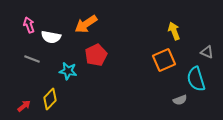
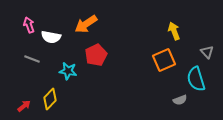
gray triangle: rotated 24 degrees clockwise
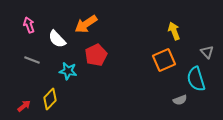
white semicircle: moved 6 px right, 2 px down; rotated 36 degrees clockwise
gray line: moved 1 px down
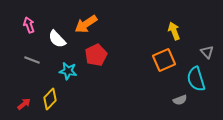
red arrow: moved 2 px up
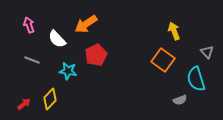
orange square: moved 1 px left; rotated 30 degrees counterclockwise
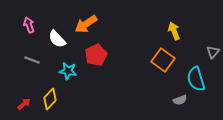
gray triangle: moved 6 px right; rotated 24 degrees clockwise
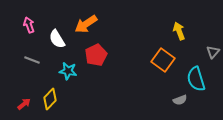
yellow arrow: moved 5 px right
white semicircle: rotated 12 degrees clockwise
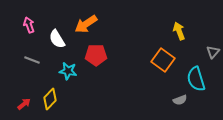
red pentagon: rotated 25 degrees clockwise
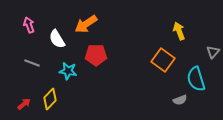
gray line: moved 3 px down
